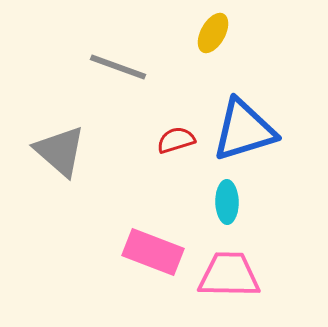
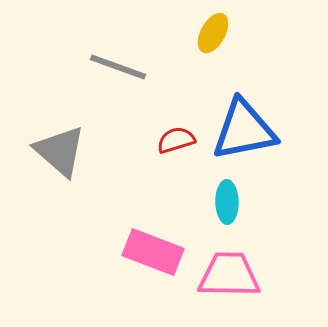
blue triangle: rotated 6 degrees clockwise
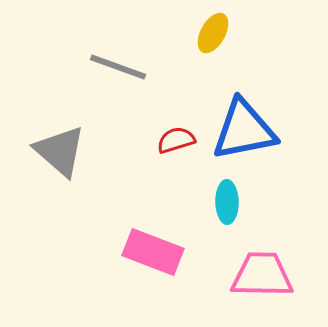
pink trapezoid: moved 33 px right
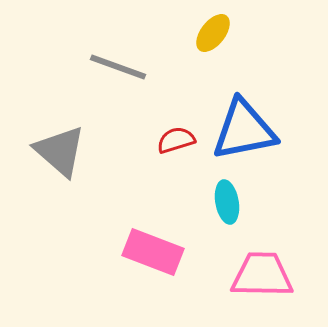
yellow ellipse: rotated 9 degrees clockwise
cyan ellipse: rotated 9 degrees counterclockwise
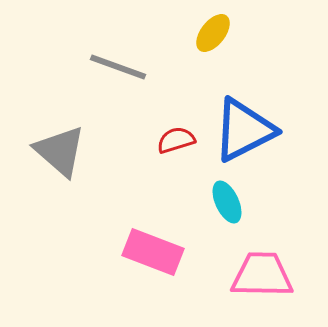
blue triangle: rotated 16 degrees counterclockwise
cyan ellipse: rotated 15 degrees counterclockwise
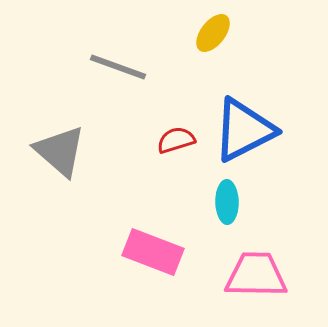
cyan ellipse: rotated 24 degrees clockwise
pink trapezoid: moved 6 px left
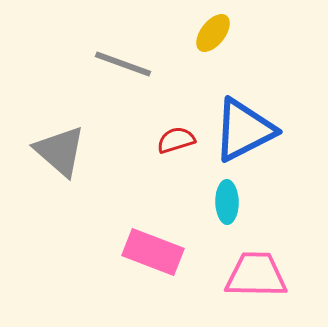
gray line: moved 5 px right, 3 px up
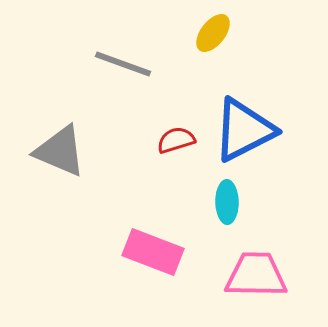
gray triangle: rotated 18 degrees counterclockwise
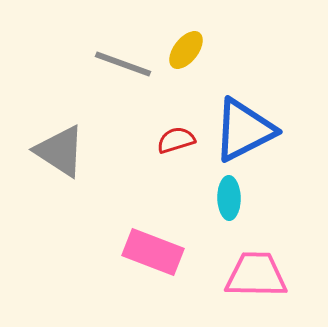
yellow ellipse: moved 27 px left, 17 px down
gray triangle: rotated 10 degrees clockwise
cyan ellipse: moved 2 px right, 4 px up
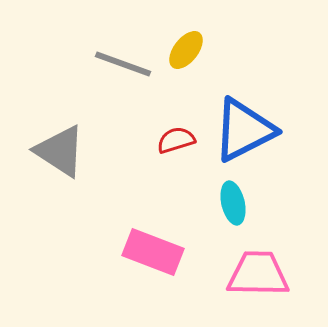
cyan ellipse: moved 4 px right, 5 px down; rotated 12 degrees counterclockwise
pink trapezoid: moved 2 px right, 1 px up
